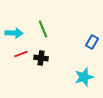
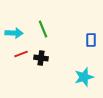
blue rectangle: moved 1 px left, 2 px up; rotated 32 degrees counterclockwise
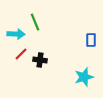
green line: moved 8 px left, 7 px up
cyan arrow: moved 2 px right, 1 px down
red line: rotated 24 degrees counterclockwise
black cross: moved 1 px left, 2 px down
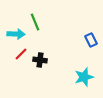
blue rectangle: rotated 24 degrees counterclockwise
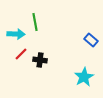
green line: rotated 12 degrees clockwise
blue rectangle: rotated 24 degrees counterclockwise
cyan star: rotated 12 degrees counterclockwise
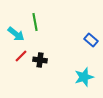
cyan arrow: rotated 36 degrees clockwise
red line: moved 2 px down
cyan star: rotated 12 degrees clockwise
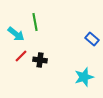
blue rectangle: moved 1 px right, 1 px up
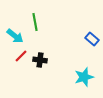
cyan arrow: moved 1 px left, 2 px down
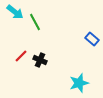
green line: rotated 18 degrees counterclockwise
cyan arrow: moved 24 px up
black cross: rotated 16 degrees clockwise
cyan star: moved 5 px left, 6 px down
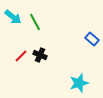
cyan arrow: moved 2 px left, 5 px down
black cross: moved 5 px up
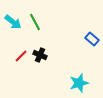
cyan arrow: moved 5 px down
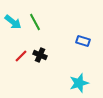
blue rectangle: moved 9 px left, 2 px down; rotated 24 degrees counterclockwise
